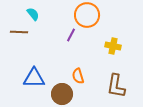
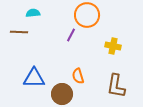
cyan semicircle: moved 1 px up; rotated 56 degrees counterclockwise
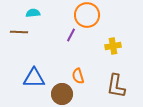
yellow cross: rotated 21 degrees counterclockwise
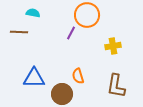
cyan semicircle: rotated 16 degrees clockwise
purple line: moved 2 px up
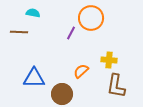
orange circle: moved 4 px right, 3 px down
yellow cross: moved 4 px left, 14 px down; rotated 14 degrees clockwise
orange semicircle: moved 3 px right, 5 px up; rotated 63 degrees clockwise
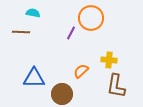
brown line: moved 2 px right
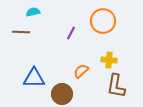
cyan semicircle: moved 1 px up; rotated 24 degrees counterclockwise
orange circle: moved 12 px right, 3 px down
